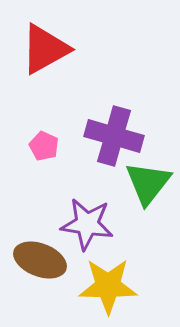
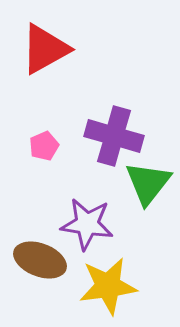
pink pentagon: rotated 24 degrees clockwise
yellow star: rotated 8 degrees counterclockwise
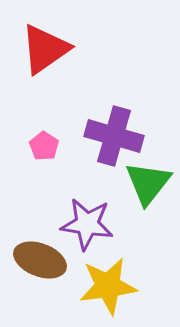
red triangle: rotated 6 degrees counterclockwise
pink pentagon: rotated 16 degrees counterclockwise
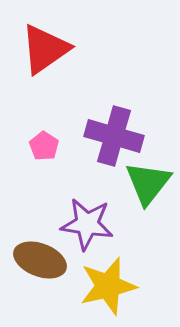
yellow star: rotated 6 degrees counterclockwise
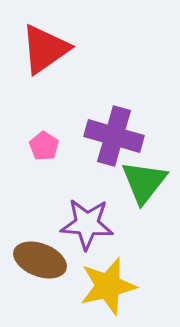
green triangle: moved 4 px left, 1 px up
purple star: rotated 4 degrees counterclockwise
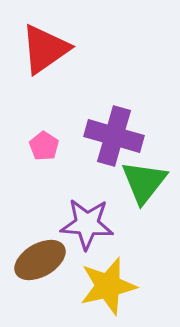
brown ellipse: rotated 51 degrees counterclockwise
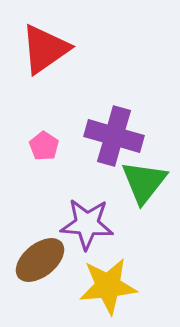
brown ellipse: rotated 9 degrees counterclockwise
yellow star: rotated 8 degrees clockwise
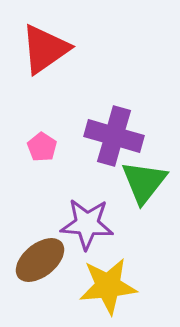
pink pentagon: moved 2 px left, 1 px down
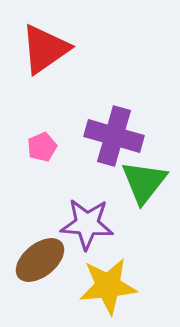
pink pentagon: rotated 16 degrees clockwise
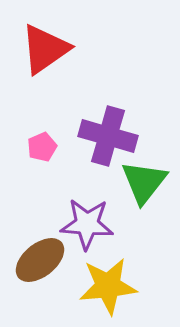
purple cross: moved 6 px left
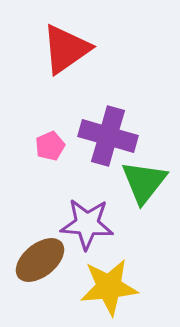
red triangle: moved 21 px right
pink pentagon: moved 8 px right, 1 px up
yellow star: moved 1 px right, 1 px down
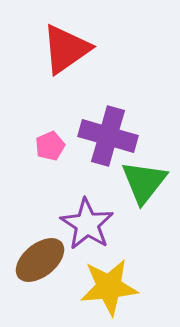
purple star: rotated 28 degrees clockwise
